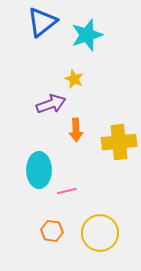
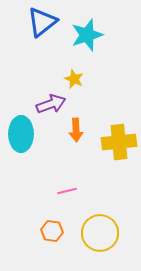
cyan ellipse: moved 18 px left, 36 px up
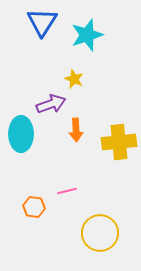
blue triangle: rotated 20 degrees counterclockwise
orange hexagon: moved 18 px left, 24 px up
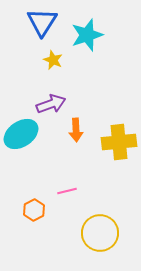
yellow star: moved 21 px left, 19 px up
cyan ellipse: rotated 56 degrees clockwise
orange hexagon: moved 3 px down; rotated 25 degrees clockwise
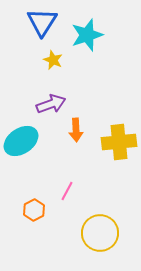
cyan ellipse: moved 7 px down
pink line: rotated 48 degrees counterclockwise
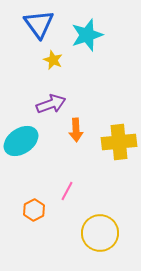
blue triangle: moved 3 px left, 2 px down; rotated 8 degrees counterclockwise
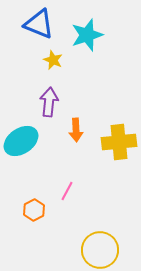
blue triangle: rotated 32 degrees counterclockwise
purple arrow: moved 2 px left, 2 px up; rotated 64 degrees counterclockwise
yellow circle: moved 17 px down
